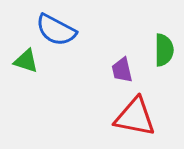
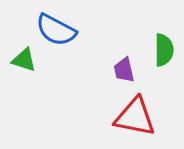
green triangle: moved 2 px left, 1 px up
purple trapezoid: moved 2 px right
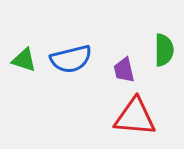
blue semicircle: moved 15 px right, 29 px down; rotated 42 degrees counterclockwise
red triangle: rotated 6 degrees counterclockwise
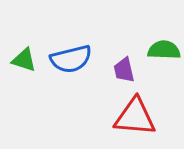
green semicircle: rotated 88 degrees counterclockwise
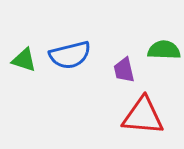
blue semicircle: moved 1 px left, 4 px up
red triangle: moved 8 px right, 1 px up
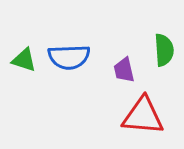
green semicircle: rotated 84 degrees clockwise
blue semicircle: moved 1 px left, 2 px down; rotated 12 degrees clockwise
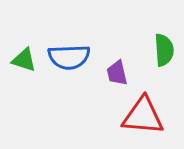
purple trapezoid: moved 7 px left, 3 px down
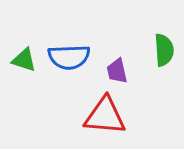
purple trapezoid: moved 2 px up
red triangle: moved 38 px left
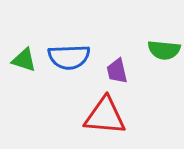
green semicircle: rotated 100 degrees clockwise
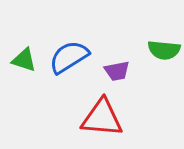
blue semicircle: rotated 150 degrees clockwise
purple trapezoid: rotated 88 degrees counterclockwise
red triangle: moved 3 px left, 2 px down
